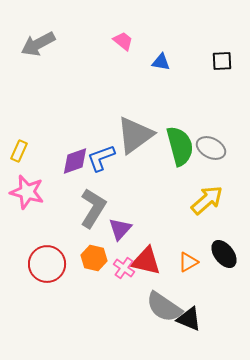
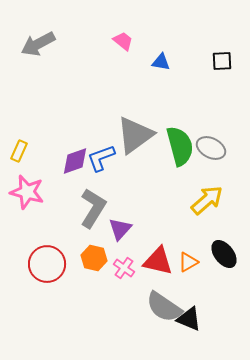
red triangle: moved 12 px right
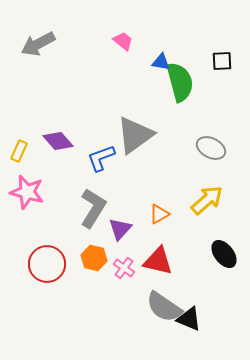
green semicircle: moved 64 px up
purple diamond: moved 17 px left, 20 px up; rotated 68 degrees clockwise
orange triangle: moved 29 px left, 48 px up
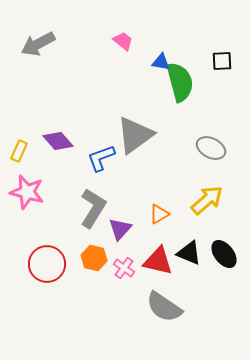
black triangle: moved 66 px up
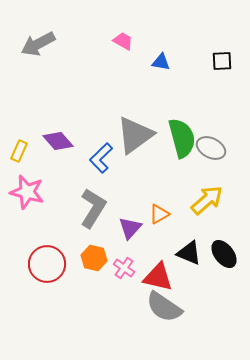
pink trapezoid: rotated 10 degrees counterclockwise
green semicircle: moved 2 px right, 56 px down
blue L-shape: rotated 24 degrees counterclockwise
purple triangle: moved 10 px right, 1 px up
red triangle: moved 16 px down
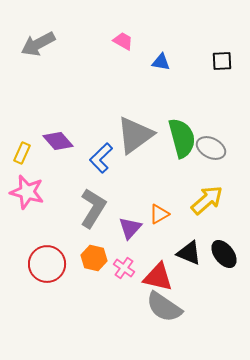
yellow rectangle: moved 3 px right, 2 px down
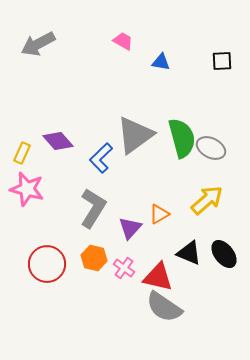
pink star: moved 3 px up
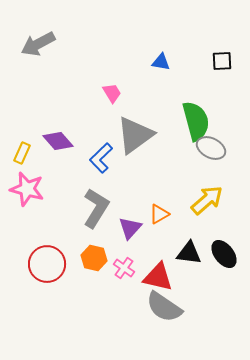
pink trapezoid: moved 11 px left, 52 px down; rotated 30 degrees clockwise
green semicircle: moved 14 px right, 17 px up
gray L-shape: moved 3 px right
black triangle: rotated 16 degrees counterclockwise
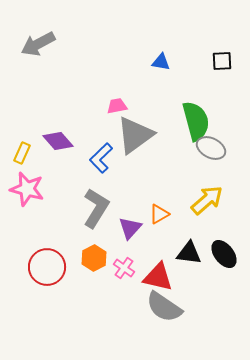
pink trapezoid: moved 5 px right, 13 px down; rotated 70 degrees counterclockwise
orange hexagon: rotated 20 degrees clockwise
red circle: moved 3 px down
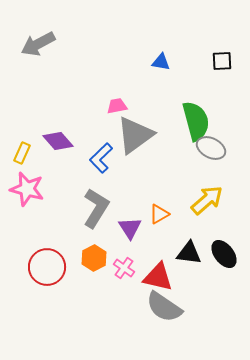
purple triangle: rotated 15 degrees counterclockwise
